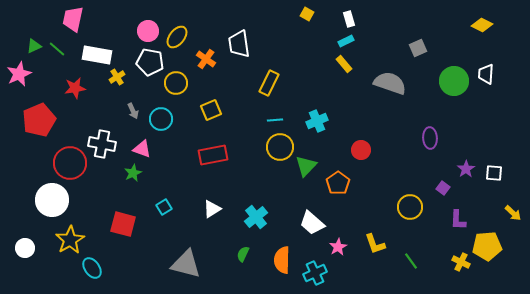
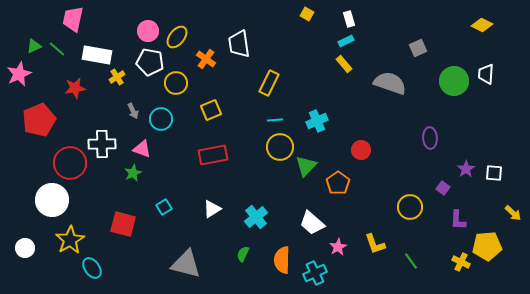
white cross at (102, 144): rotated 12 degrees counterclockwise
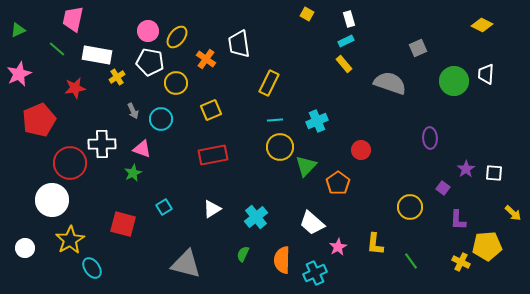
green triangle at (34, 46): moved 16 px left, 16 px up
yellow L-shape at (375, 244): rotated 25 degrees clockwise
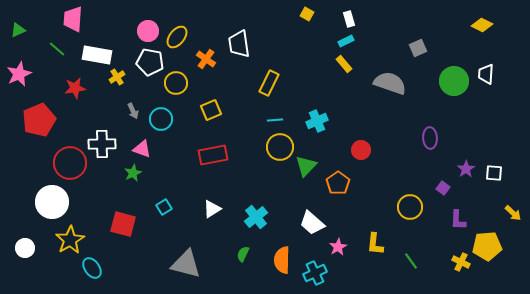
pink trapezoid at (73, 19): rotated 8 degrees counterclockwise
white circle at (52, 200): moved 2 px down
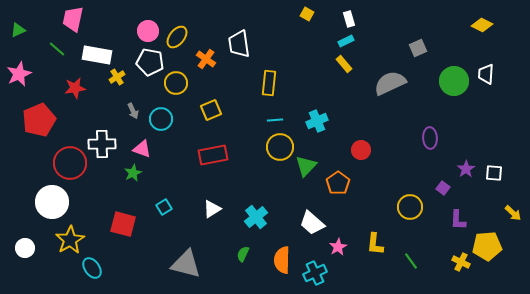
pink trapezoid at (73, 19): rotated 8 degrees clockwise
yellow rectangle at (269, 83): rotated 20 degrees counterclockwise
gray semicircle at (390, 83): rotated 44 degrees counterclockwise
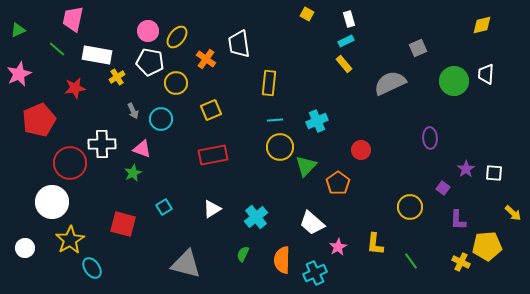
yellow diamond at (482, 25): rotated 40 degrees counterclockwise
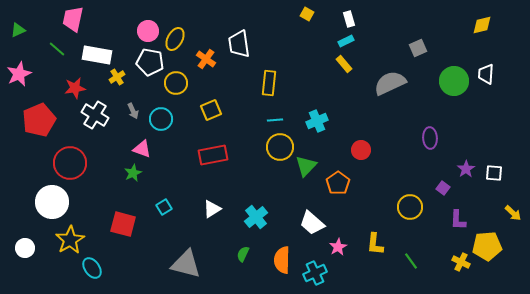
yellow ellipse at (177, 37): moved 2 px left, 2 px down; rotated 10 degrees counterclockwise
white cross at (102, 144): moved 7 px left, 29 px up; rotated 32 degrees clockwise
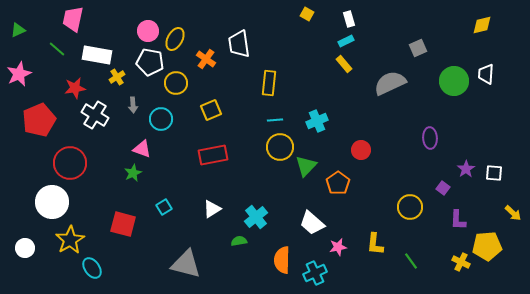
gray arrow at (133, 111): moved 6 px up; rotated 21 degrees clockwise
pink star at (338, 247): rotated 18 degrees clockwise
green semicircle at (243, 254): moved 4 px left, 13 px up; rotated 56 degrees clockwise
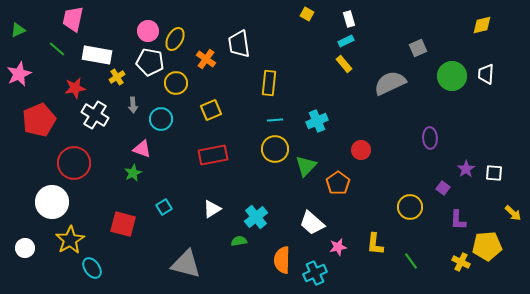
green circle at (454, 81): moved 2 px left, 5 px up
yellow circle at (280, 147): moved 5 px left, 2 px down
red circle at (70, 163): moved 4 px right
